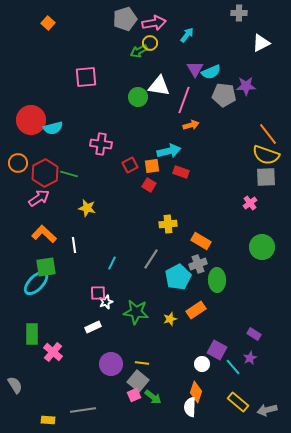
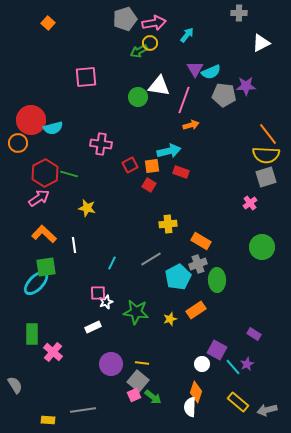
yellow semicircle at (266, 155): rotated 16 degrees counterclockwise
orange circle at (18, 163): moved 20 px up
gray square at (266, 177): rotated 15 degrees counterclockwise
gray line at (151, 259): rotated 25 degrees clockwise
purple star at (250, 358): moved 3 px left, 6 px down
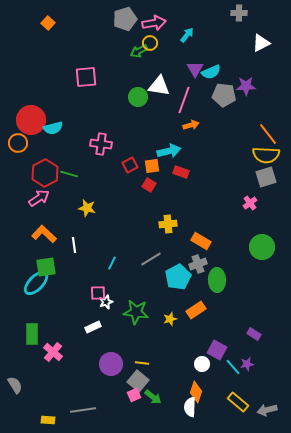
purple star at (247, 364): rotated 16 degrees clockwise
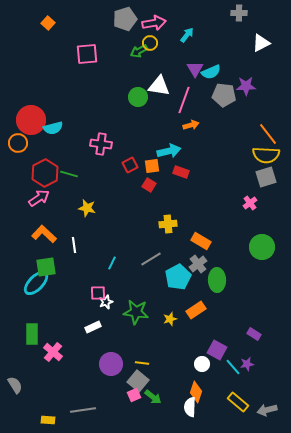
pink square at (86, 77): moved 1 px right, 23 px up
gray cross at (198, 264): rotated 18 degrees counterclockwise
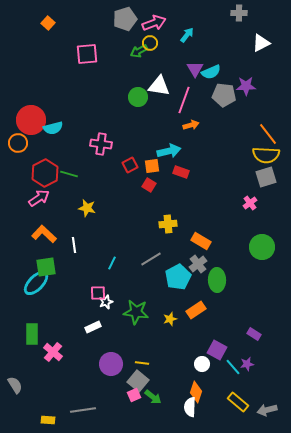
pink arrow at (154, 23): rotated 10 degrees counterclockwise
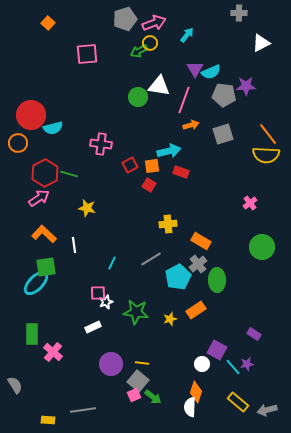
red circle at (31, 120): moved 5 px up
gray square at (266, 177): moved 43 px left, 43 px up
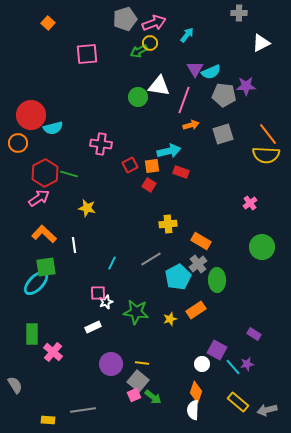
white semicircle at (190, 407): moved 3 px right, 3 px down
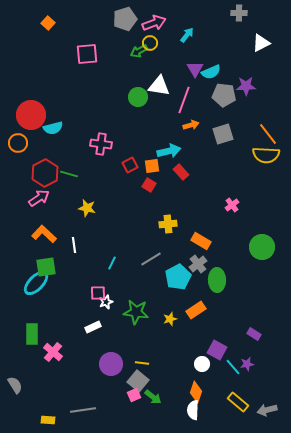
red rectangle at (181, 172): rotated 28 degrees clockwise
pink cross at (250, 203): moved 18 px left, 2 px down
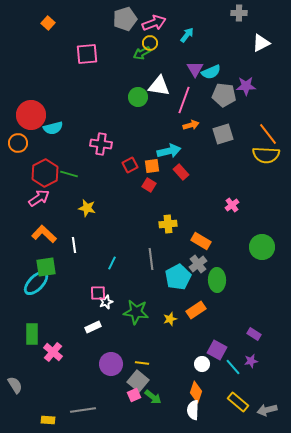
green arrow at (139, 51): moved 3 px right, 2 px down
gray line at (151, 259): rotated 65 degrees counterclockwise
purple star at (247, 364): moved 4 px right, 3 px up
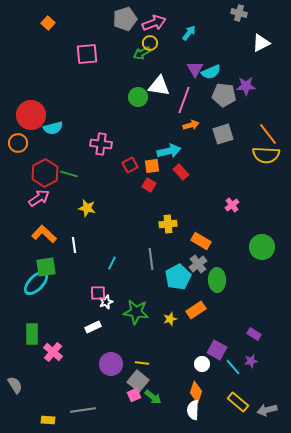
gray cross at (239, 13): rotated 14 degrees clockwise
cyan arrow at (187, 35): moved 2 px right, 2 px up
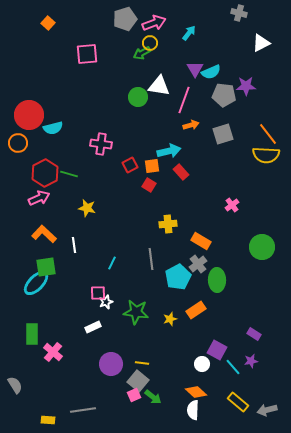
red circle at (31, 115): moved 2 px left
pink arrow at (39, 198): rotated 10 degrees clockwise
orange diamond at (196, 392): rotated 65 degrees counterclockwise
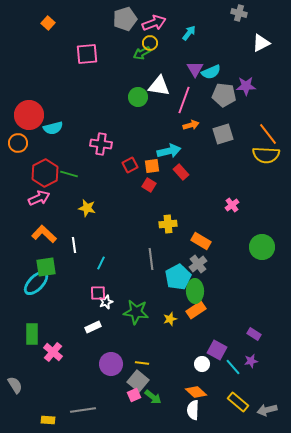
cyan line at (112, 263): moved 11 px left
green ellipse at (217, 280): moved 22 px left, 11 px down
